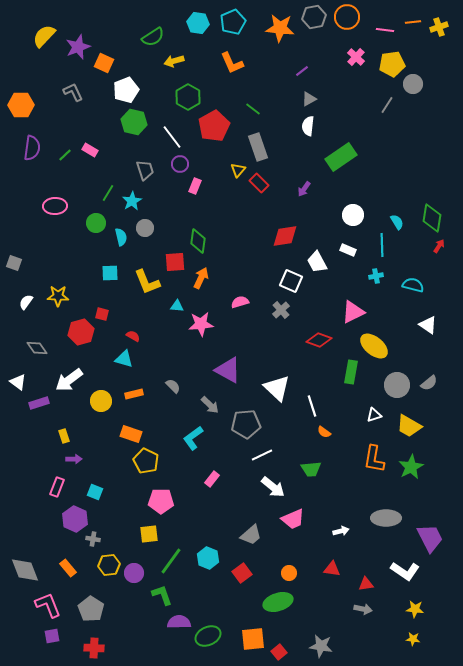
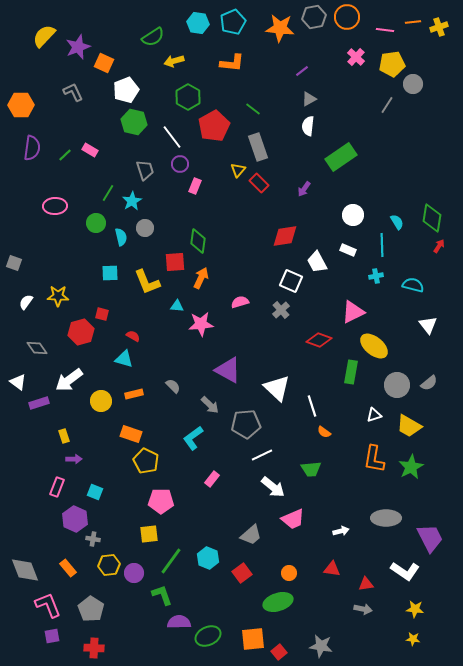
orange L-shape at (232, 63): rotated 60 degrees counterclockwise
white triangle at (428, 325): rotated 18 degrees clockwise
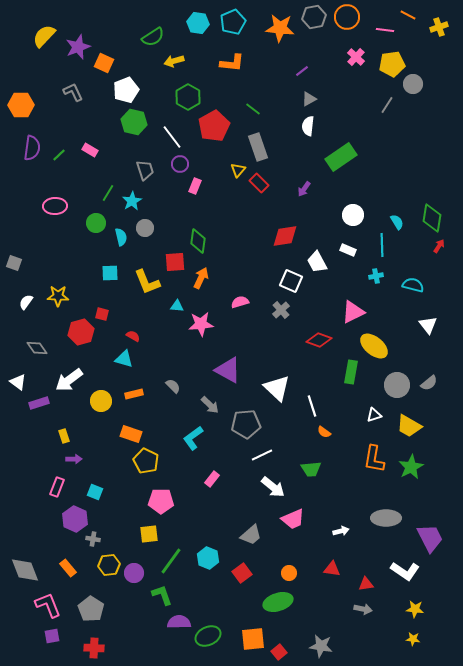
orange line at (413, 22): moved 5 px left, 7 px up; rotated 35 degrees clockwise
green line at (65, 155): moved 6 px left
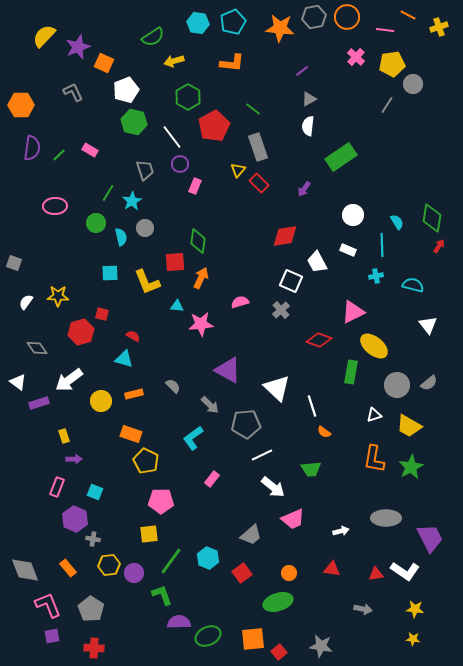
red triangle at (366, 584): moved 10 px right, 10 px up
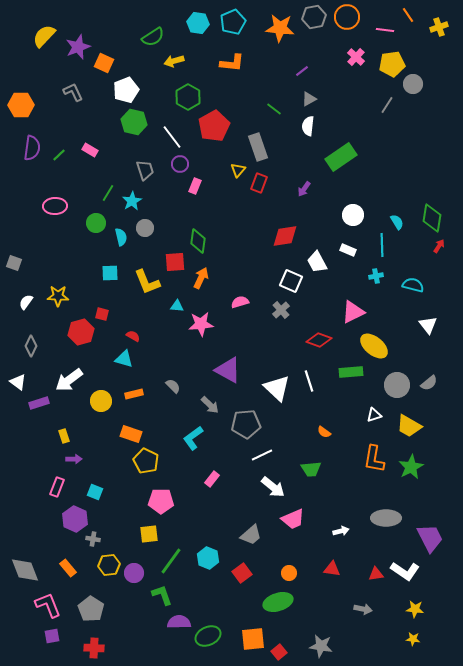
orange line at (408, 15): rotated 28 degrees clockwise
green line at (253, 109): moved 21 px right
red rectangle at (259, 183): rotated 66 degrees clockwise
gray diamond at (37, 348): moved 6 px left, 2 px up; rotated 60 degrees clockwise
green rectangle at (351, 372): rotated 75 degrees clockwise
white line at (312, 406): moved 3 px left, 25 px up
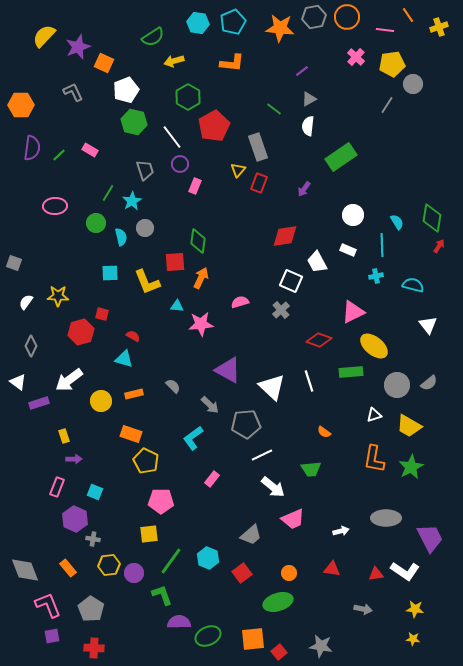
white triangle at (277, 388): moved 5 px left, 1 px up
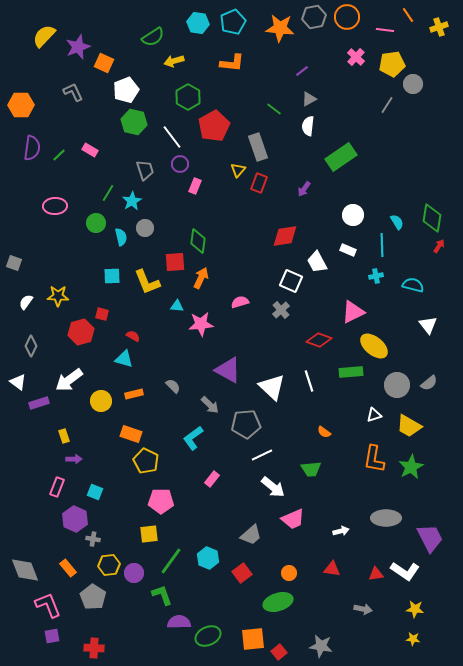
cyan square at (110, 273): moved 2 px right, 3 px down
gray pentagon at (91, 609): moved 2 px right, 12 px up
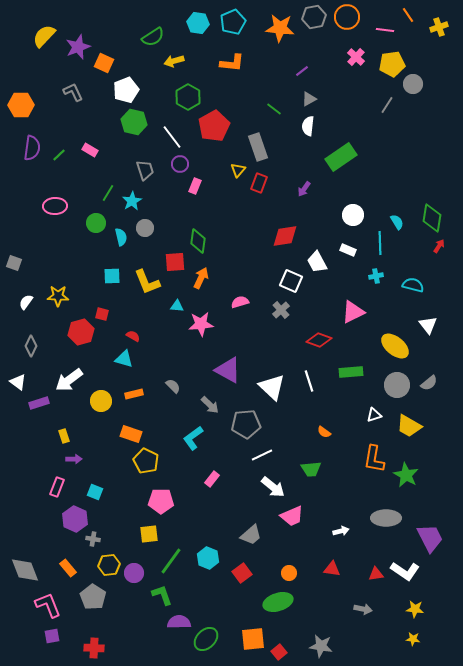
cyan line at (382, 245): moved 2 px left, 2 px up
yellow ellipse at (374, 346): moved 21 px right
green star at (411, 467): moved 5 px left, 8 px down; rotated 15 degrees counterclockwise
pink trapezoid at (293, 519): moved 1 px left, 3 px up
green ellipse at (208, 636): moved 2 px left, 3 px down; rotated 20 degrees counterclockwise
